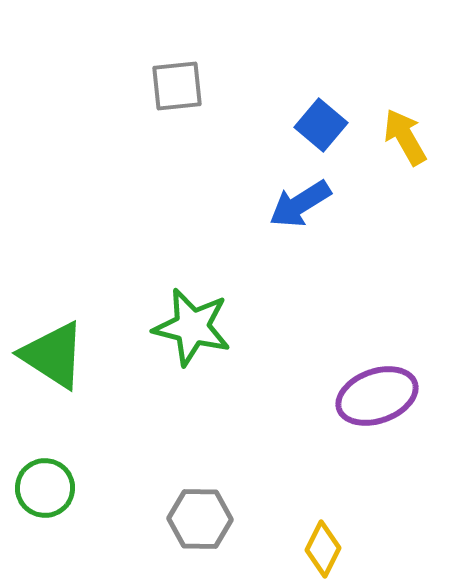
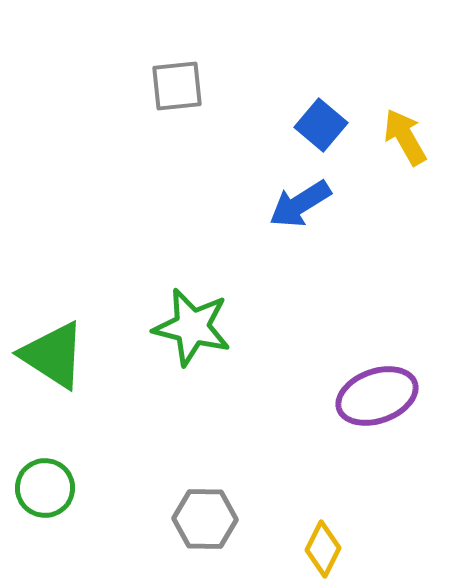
gray hexagon: moved 5 px right
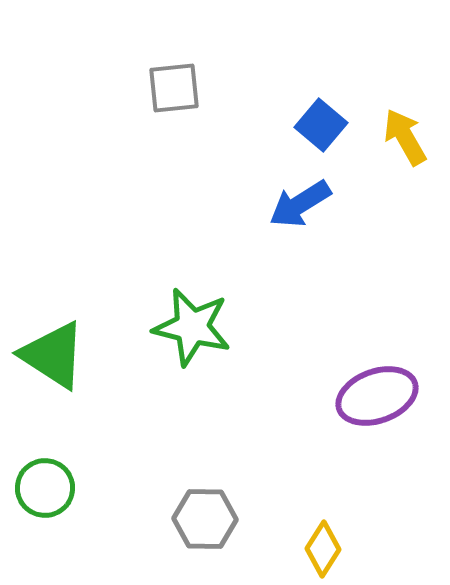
gray square: moved 3 px left, 2 px down
yellow diamond: rotated 6 degrees clockwise
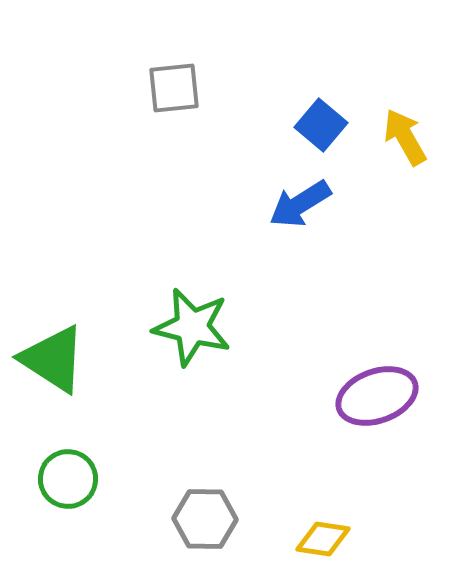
green triangle: moved 4 px down
green circle: moved 23 px right, 9 px up
yellow diamond: moved 10 px up; rotated 66 degrees clockwise
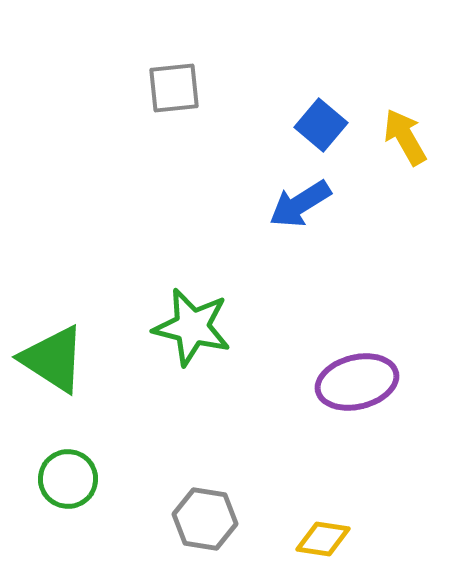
purple ellipse: moved 20 px left, 14 px up; rotated 6 degrees clockwise
gray hexagon: rotated 8 degrees clockwise
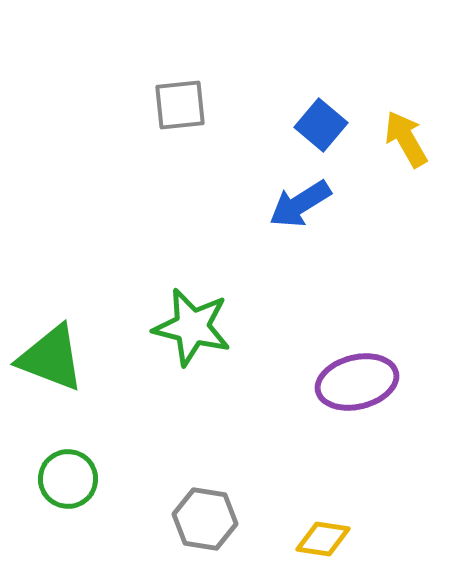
gray square: moved 6 px right, 17 px down
yellow arrow: moved 1 px right, 2 px down
green triangle: moved 2 px left, 1 px up; rotated 12 degrees counterclockwise
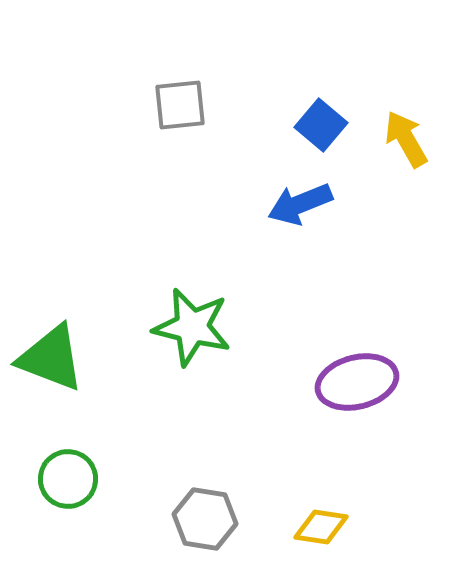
blue arrow: rotated 10 degrees clockwise
yellow diamond: moved 2 px left, 12 px up
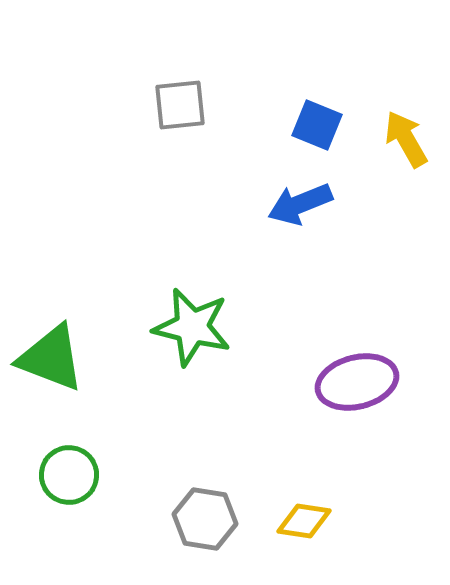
blue square: moved 4 px left; rotated 18 degrees counterclockwise
green circle: moved 1 px right, 4 px up
yellow diamond: moved 17 px left, 6 px up
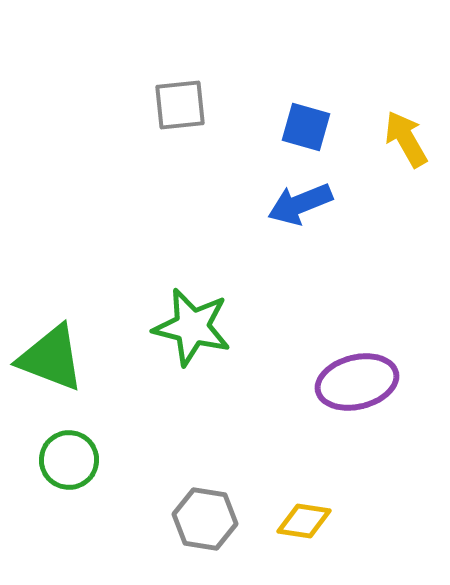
blue square: moved 11 px left, 2 px down; rotated 6 degrees counterclockwise
green circle: moved 15 px up
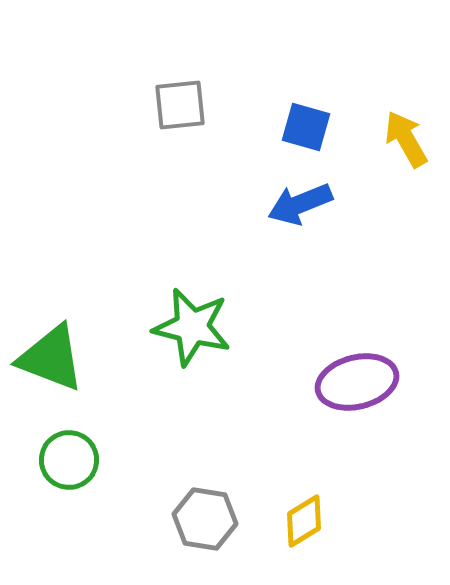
yellow diamond: rotated 40 degrees counterclockwise
